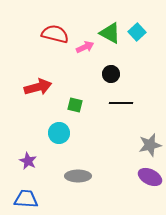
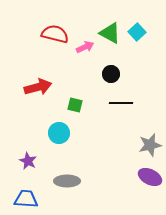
gray ellipse: moved 11 px left, 5 px down
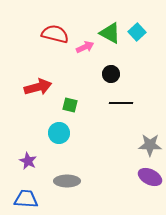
green square: moved 5 px left
gray star: rotated 15 degrees clockwise
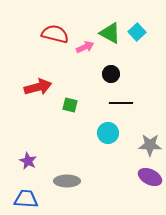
cyan circle: moved 49 px right
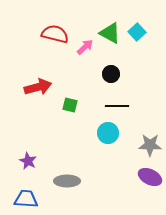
pink arrow: rotated 18 degrees counterclockwise
black line: moved 4 px left, 3 px down
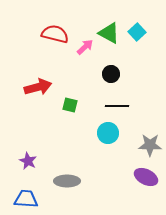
green triangle: moved 1 px left
purple ellipse: moved 4 px left
